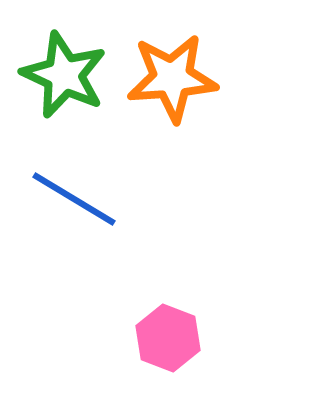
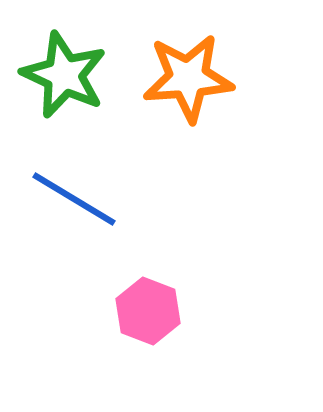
orange star: moved 16 px right
pink hexagon: moved 20 px left, 27 px up
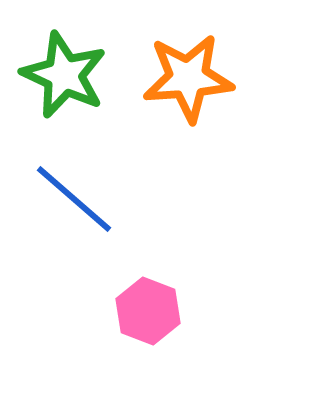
blue line: rotated 10 degrees clockwise
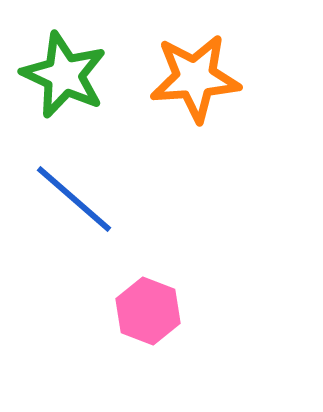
orange star: moved 7 px right
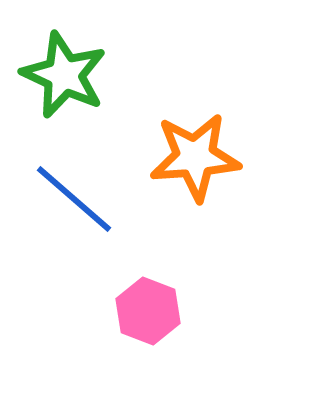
orange star: moved 79 px down
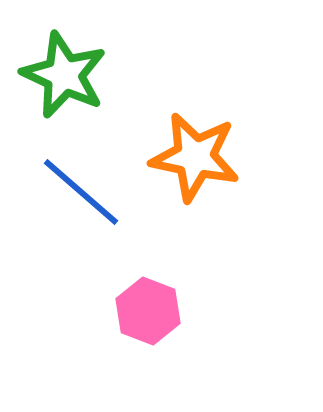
orange star: rotated 16 degrees clockwise
blue line: moved 7 px right, 7 px up
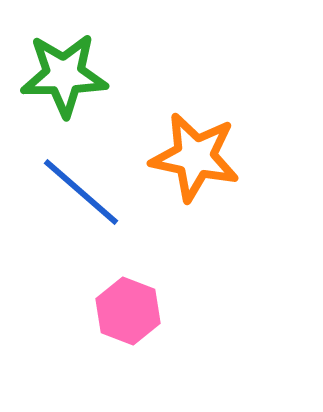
green star: rotated 26 degrees counterclockwise
pink hexagon: moved 20 px left
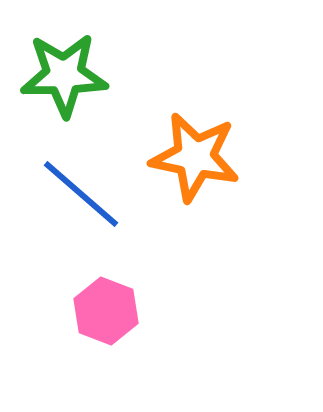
blue line: moved 2 px down
pink hexagon: moved 22 px left
